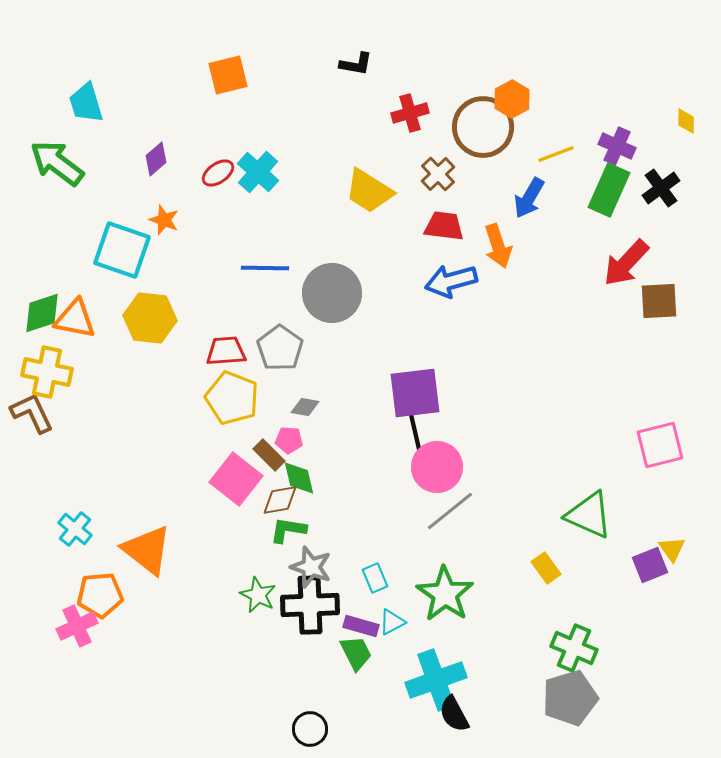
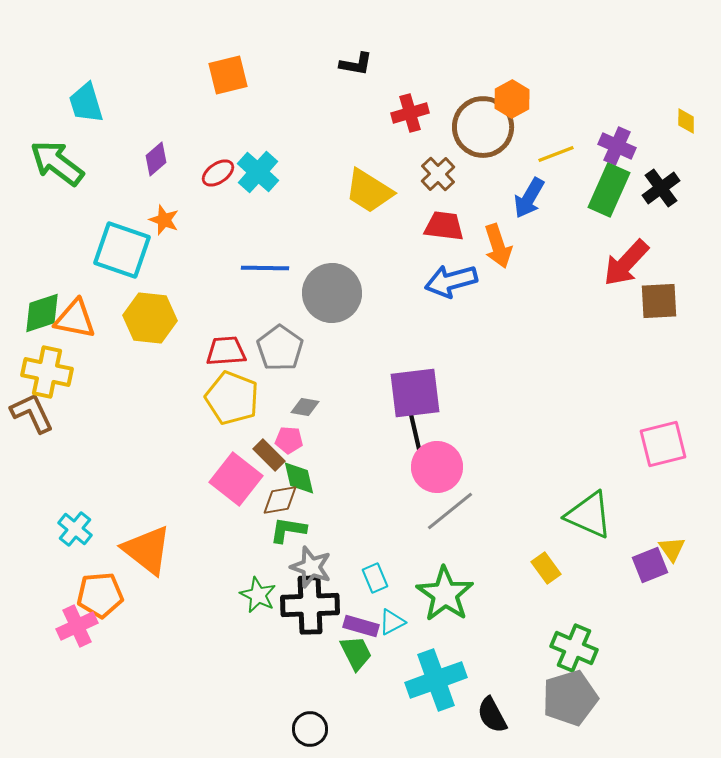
pink square at (660, 445): moved 3 px right, 1 px up
black semicircle at (454, 714): moved 38 px right, 1 px down
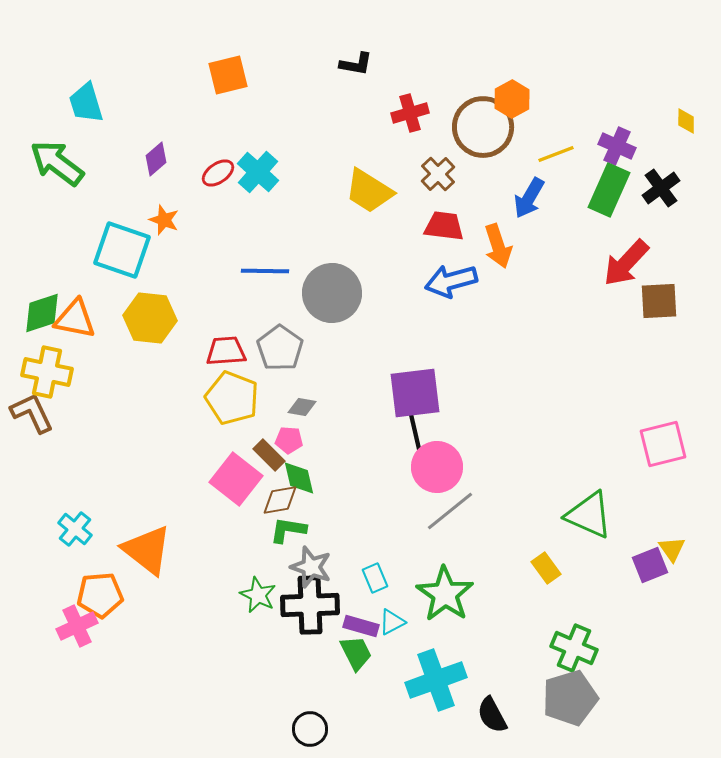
blue line at (265, 268): moved 3 px down
gray diamond at (305, 407): moved 3 px left
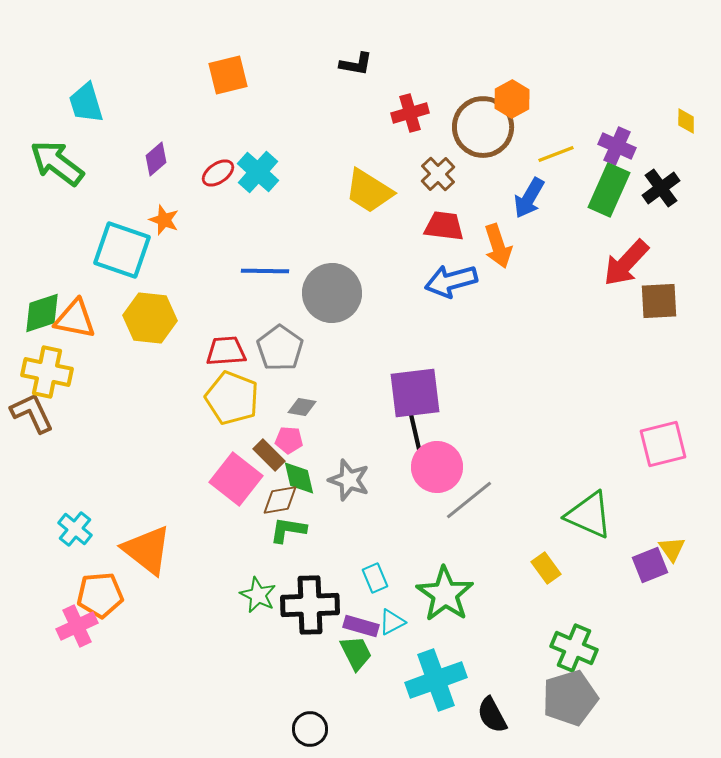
gray line at (450, 511): moved 19 px right, 11 px up
gray star at (311, 567): moved 38 px right, 87 px up
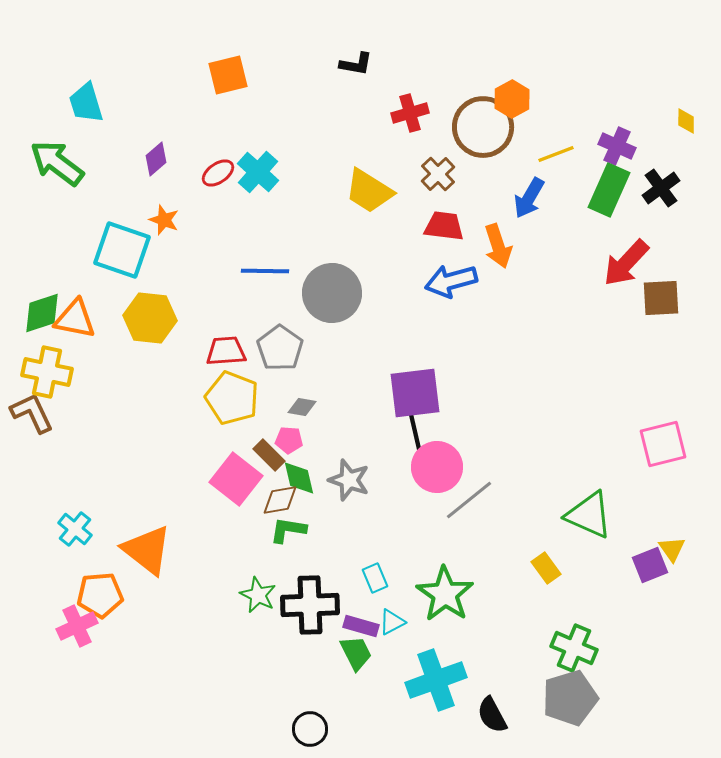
brown square at (659, 301): moved 2 px right, 3 px up
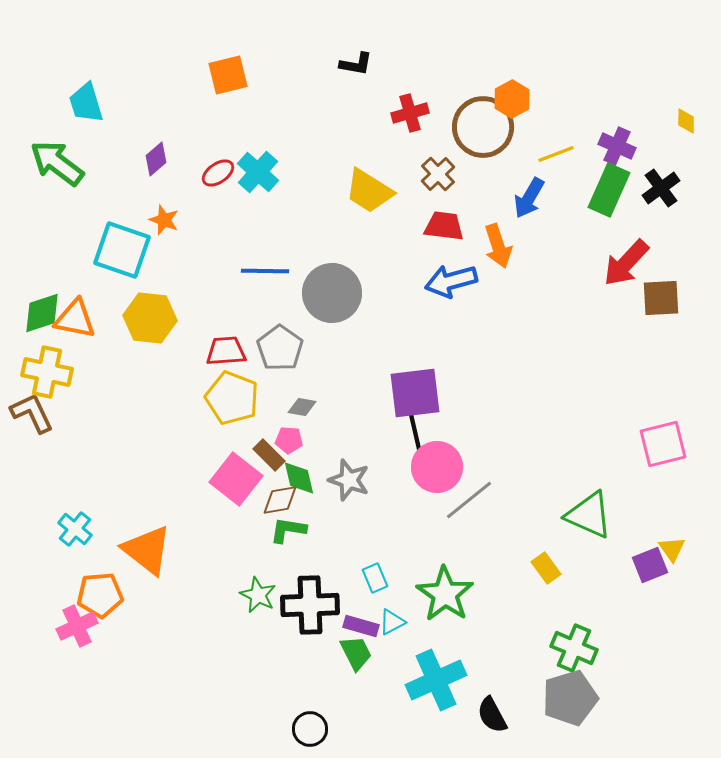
cyan cross at (436, 680): rotated 4 degrees counterclockwise
